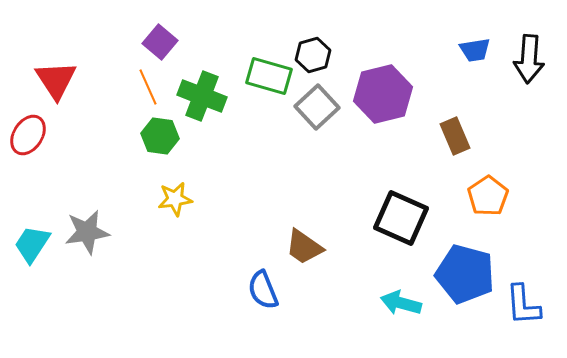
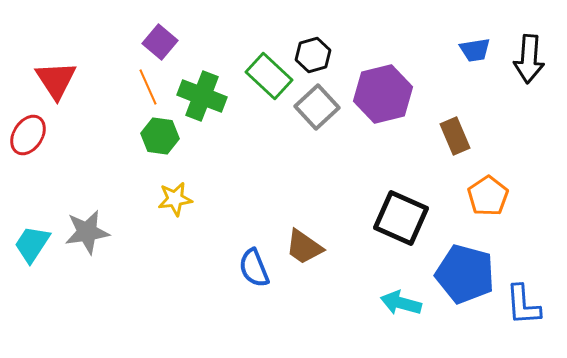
green rectangle: rotated 27 degrees clockwise
blue semicircle: moved 9 px left, 22 px up
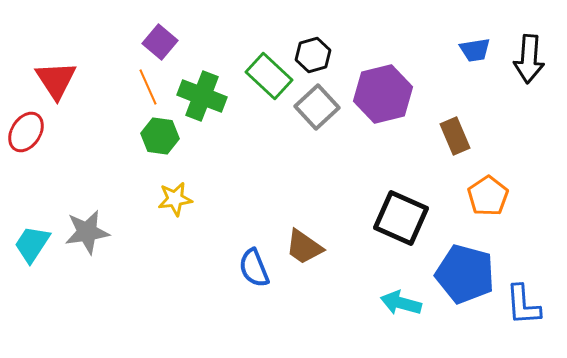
red ellipse: moved 2 px left, 3 px up
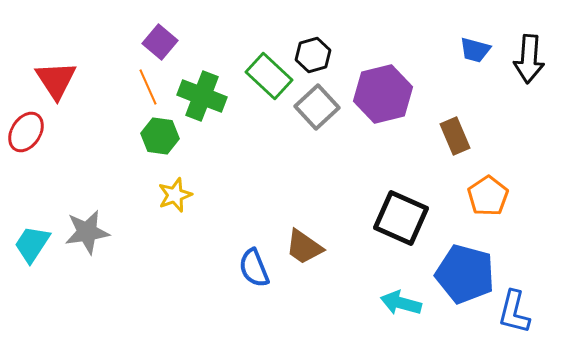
blue trapezoid: rotated 24 degrees clockwise
yellow star: moved 4 px up; rotated 12 degrees counterclockwise
blue L-shape: moved 9 px left, 7 px down; rotated 18 degrees clockwise
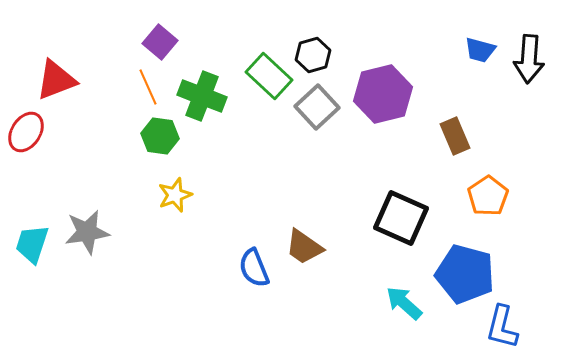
blue trapezoid: moved 5 px right
red triangle: rotated 42 degrees clockwise
cyan trapezoid: rotated 15 degrees counterclockwise
cyan arrow: moved 3 px right; rotated 27 degrees clockwise
blue L-shape: moved 12 px left, 15 px down
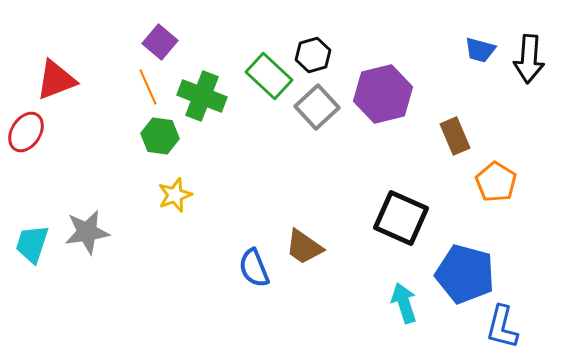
orange pentagon: moved 8 px right, 14 px up; rotated 6 degrees counterclockwise
cyan arrow: rotated 30 degrees clockwise
